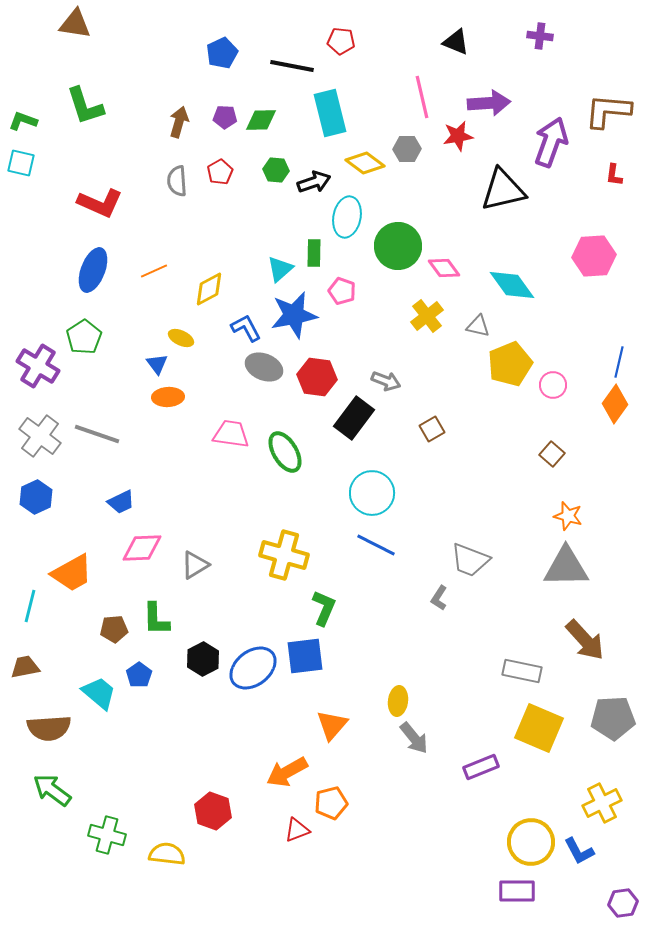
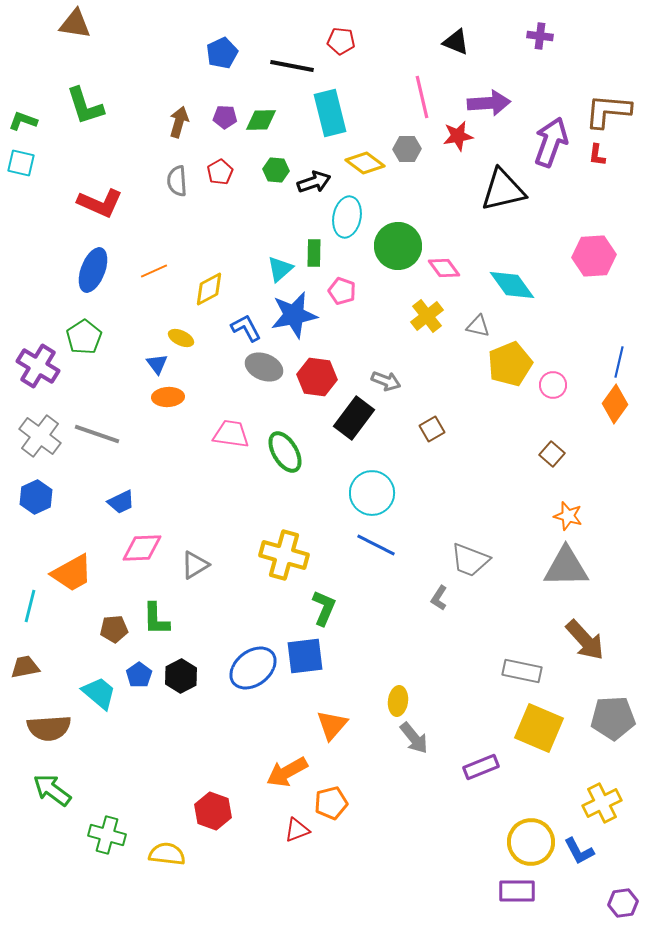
red L-shape at (614, 175): moved 17 px left, 20 px up
black hexagon at (203, 659): moved 22 px left, 17 px down
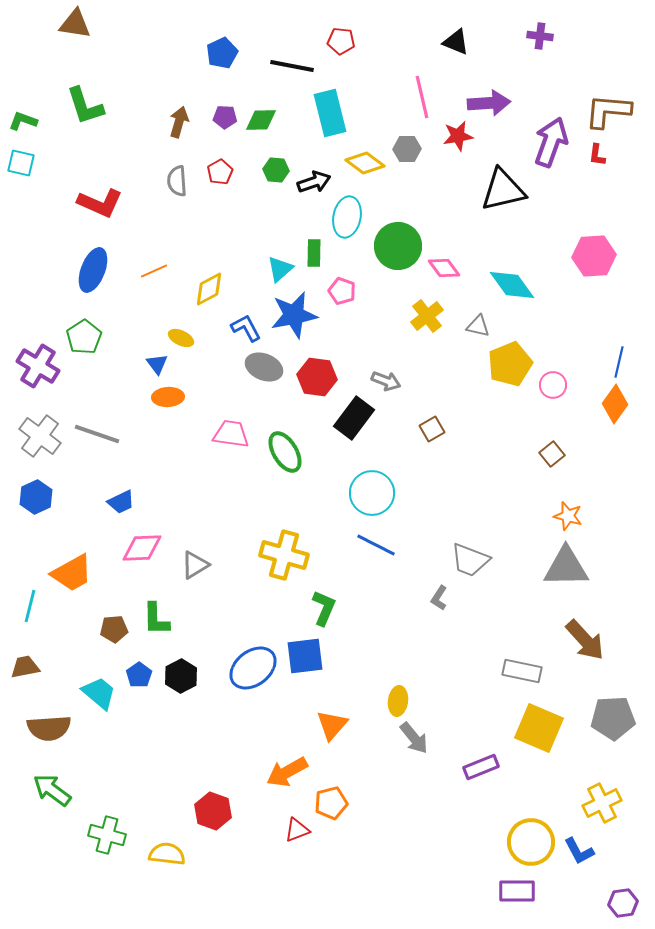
brown square at (552, 454): rotated 10 degrees clockwise
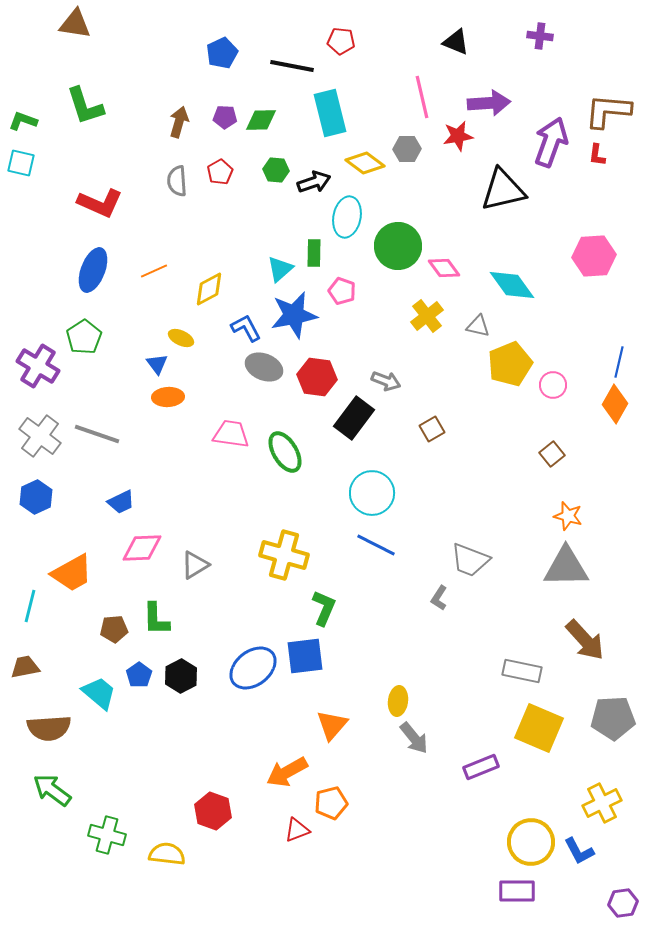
orange diamond at (615, 404): rotated 6 degrees counterclockwise
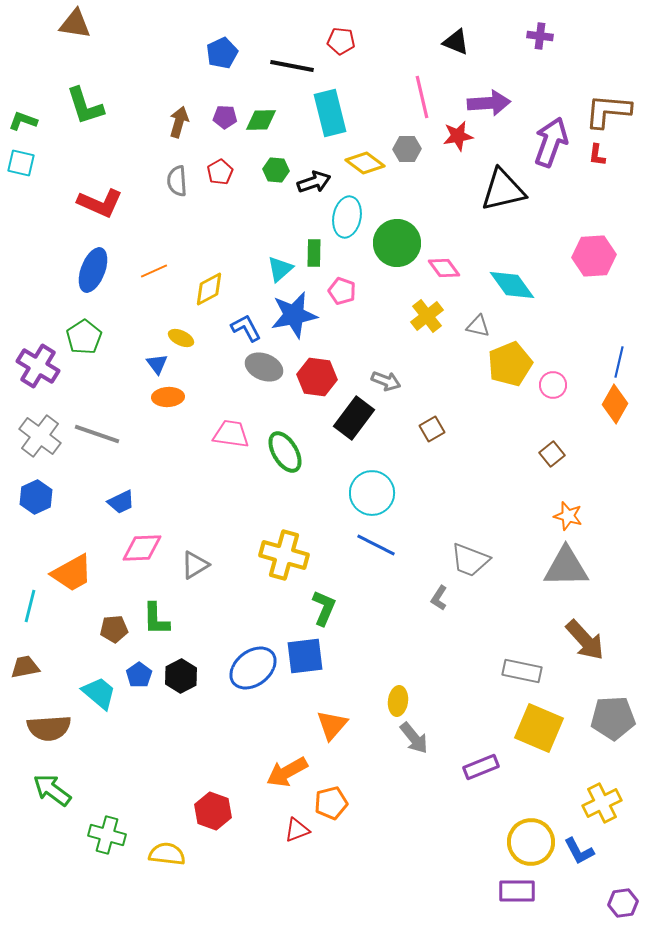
green circle at (398, 246): moved 1 px left, 3 px up
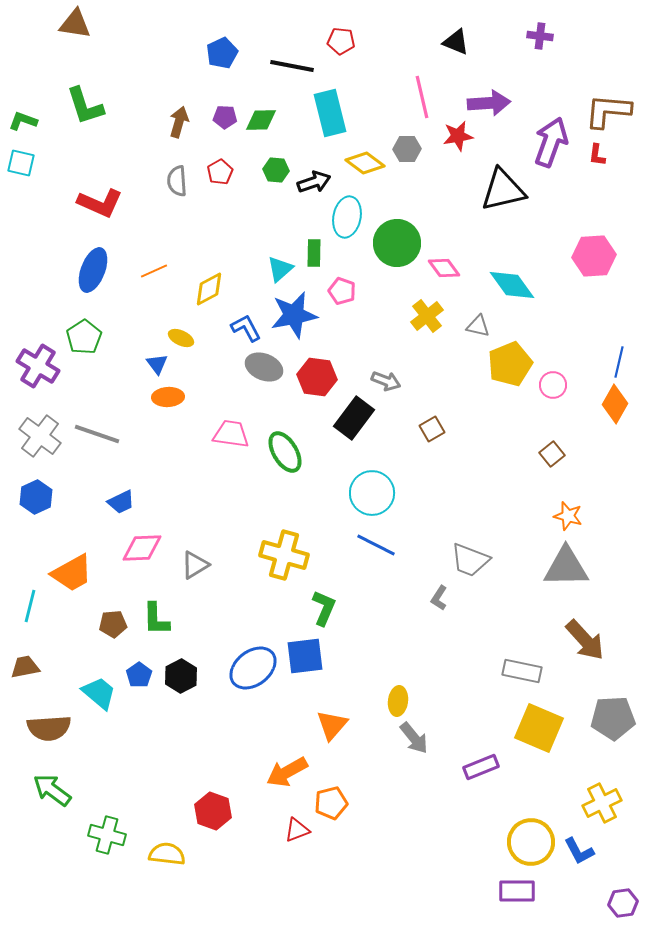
brown pentagon at (114, 629): moved 1 px left, 5 px up
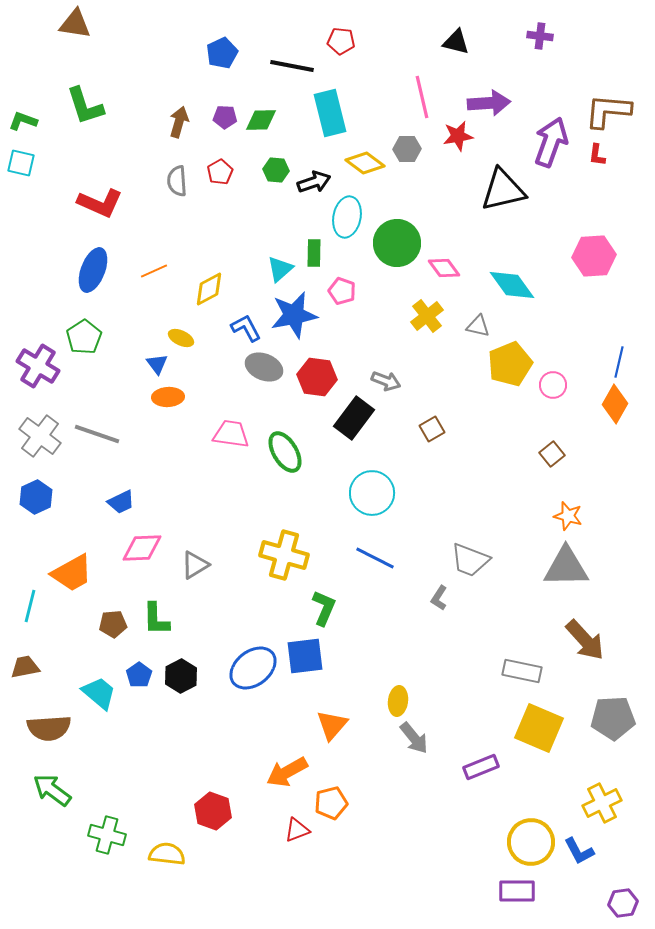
black triangle at (456, 42): rotated 8 degrees counterclockwise
blue line at (376, 545): moved 1 px left, 13 px down
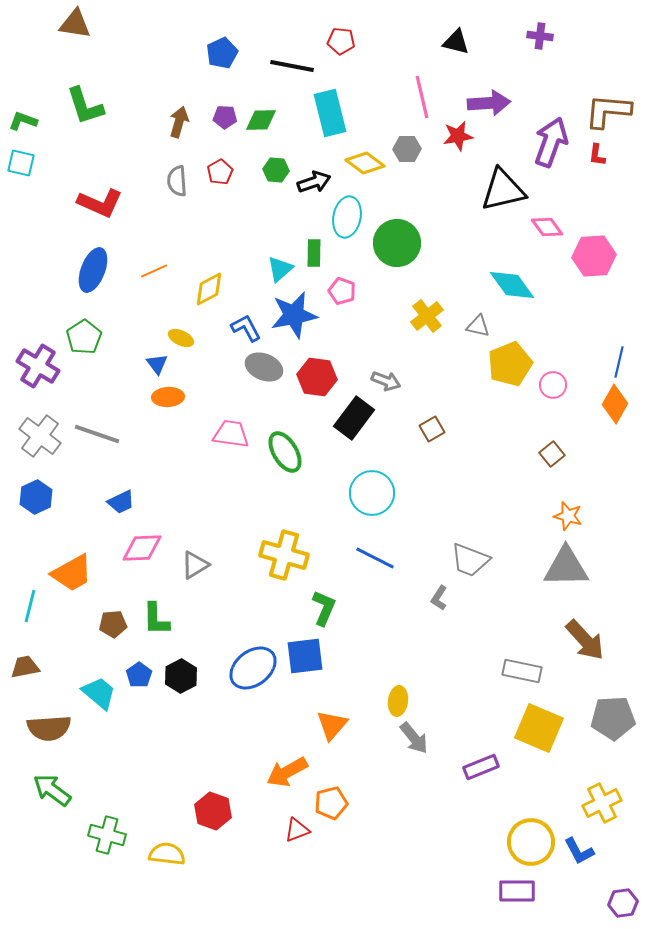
pink diamond at (444, 268): moved 103 px right, 41 px up
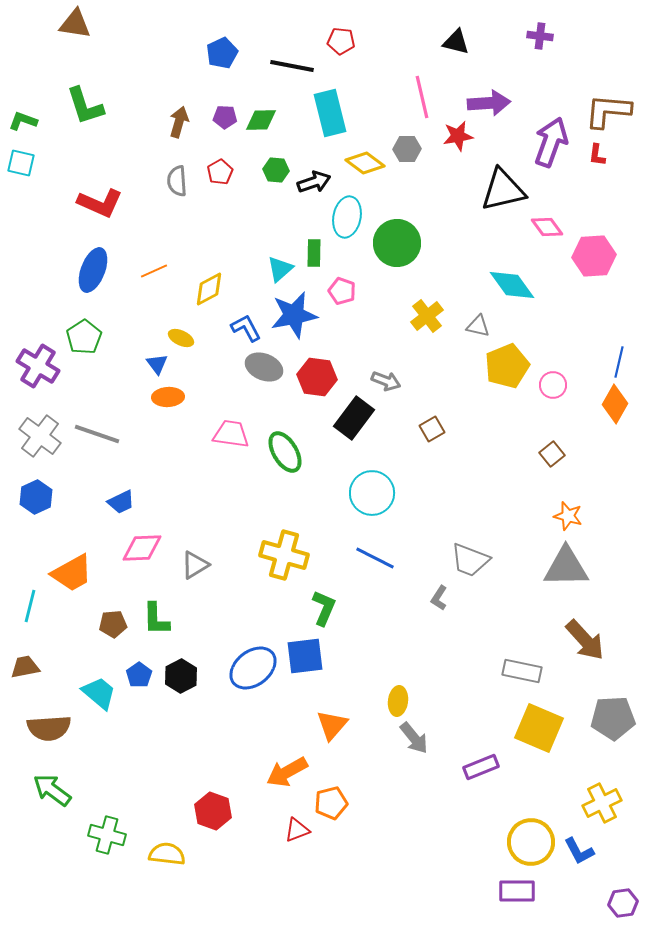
yellow pentagon at (510, 364): moved 3 px left, 2 px down
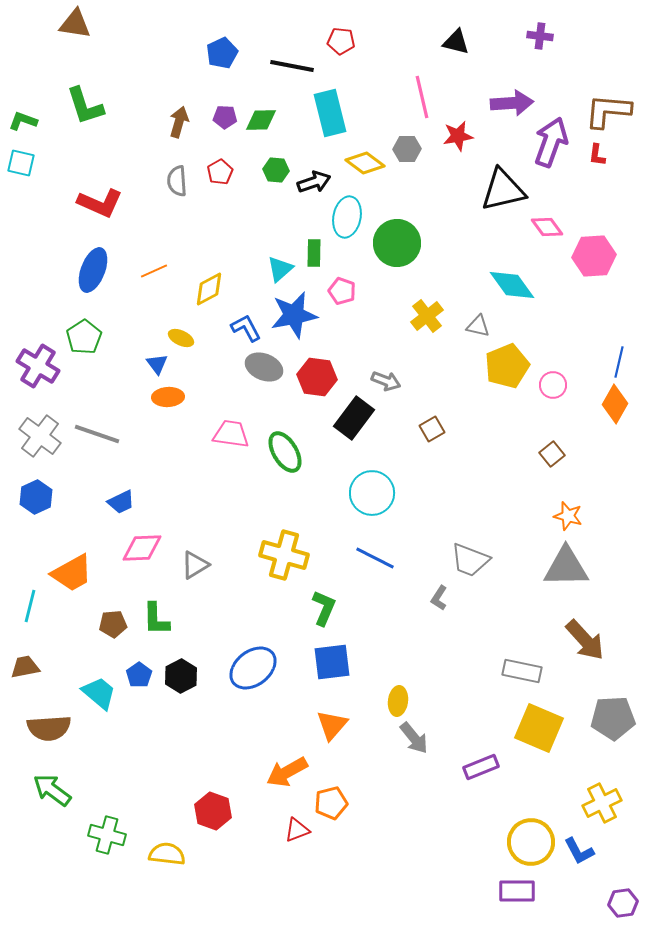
purple arrow at (489, 103): moved 23 px right
blue square at (305, 656): moved 27 px right, 6 px down
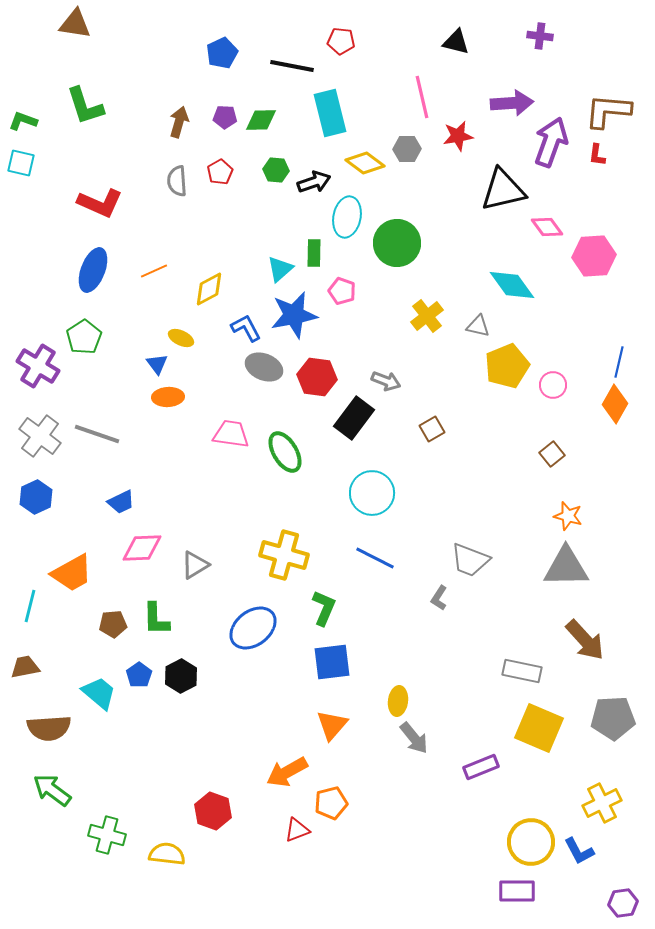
blue ellipse at (253, 668): moved 40 px up
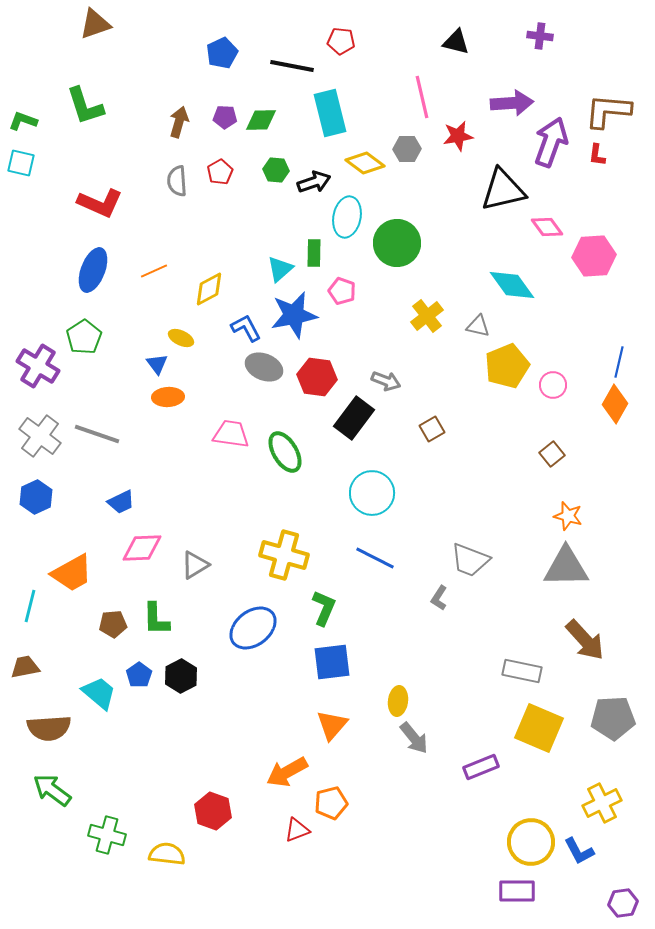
brown triangle at (75, 24): moved 20 px right; rotated 28 degrees counterclockwise
